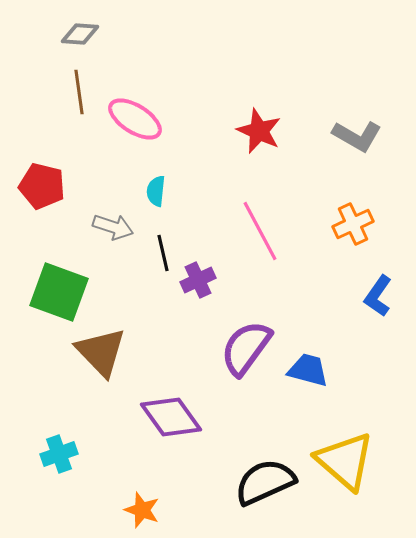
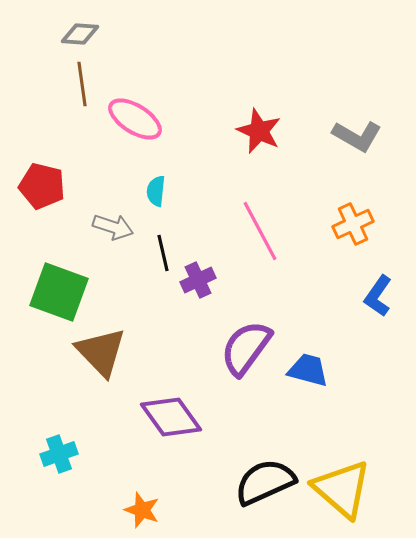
brown line: moved 3 px right, 8 px up
yellow triangle: moved 3 px left, 28 px down
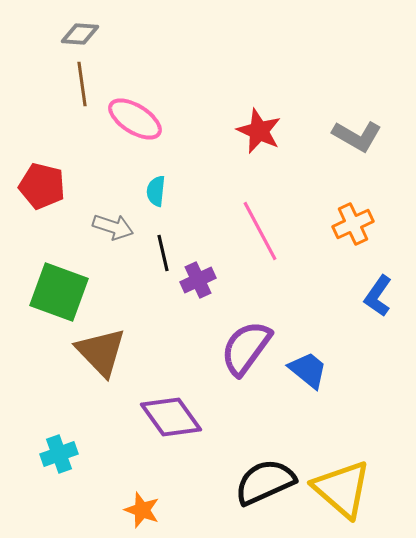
blue trapezoid: rotated 24 degrees clockwise
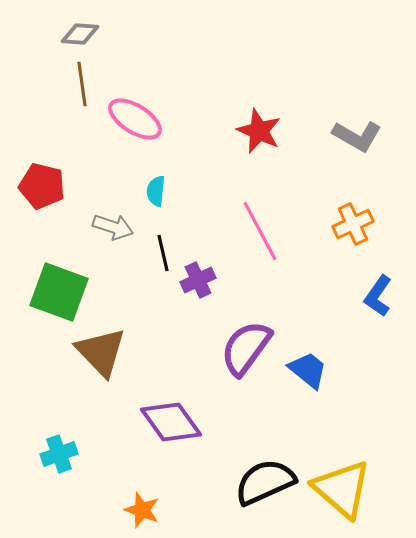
purple diamond: moved 5 px down
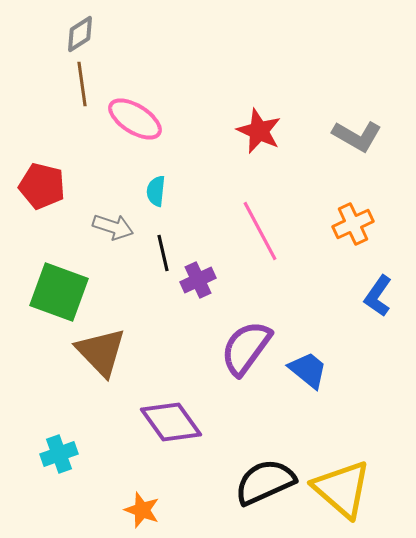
gray diamond: rotated 36 degrees counterclockwise
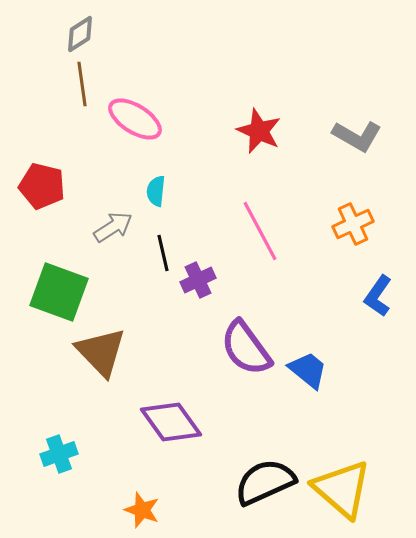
gray arrow: rotated 51 degrees counterclockwise
purple semicircle: rotated 72 degrees counterclockwise
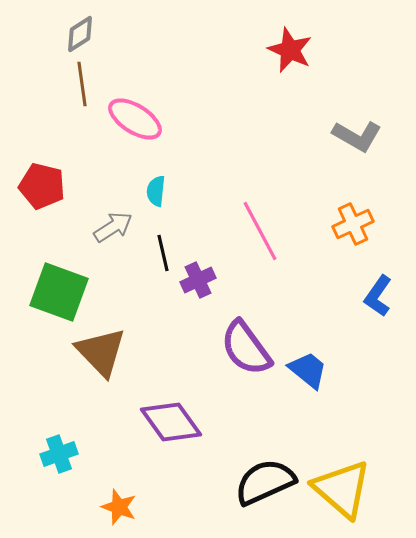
red star: moved 31 px right, 81 px up
orange star: moved 23 px left, 3 px up
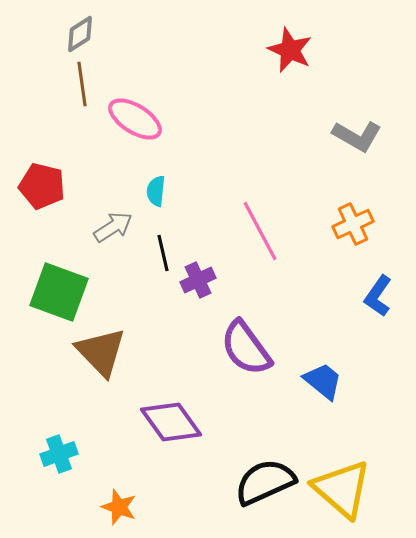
blue trapezoid: moved 15 px right, 11 px down
